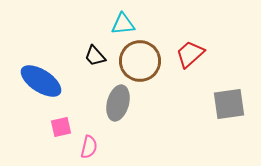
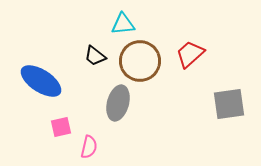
black trapezoid: rotated 10 degrees counterclockwise
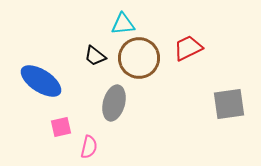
red trapezoid: moved 2 px left, 6 px up; rotated 16 degrees clockwise
brown circle: moved 1 px left, 3 px up
gray ellipse: moved 4 px left
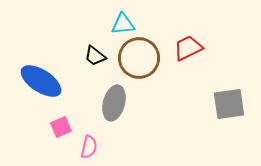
pink square: rotated 10 degrees counterclockwise
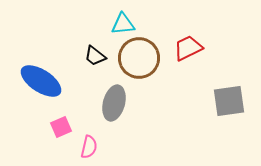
gray square: moved 3 px up
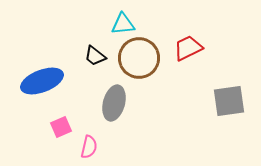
blue ellipse: moved 1 px right; rotated 54 degrees counterclockwise
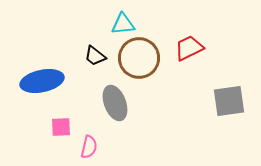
red trapezoid: moved 1 px right
blue ellipse: rotated 9 degrees clockwise
gray ellipse: moved 1 px right; rotated 36 degrees counterclockwise
pink square: rotated 20 degrees clockwise
